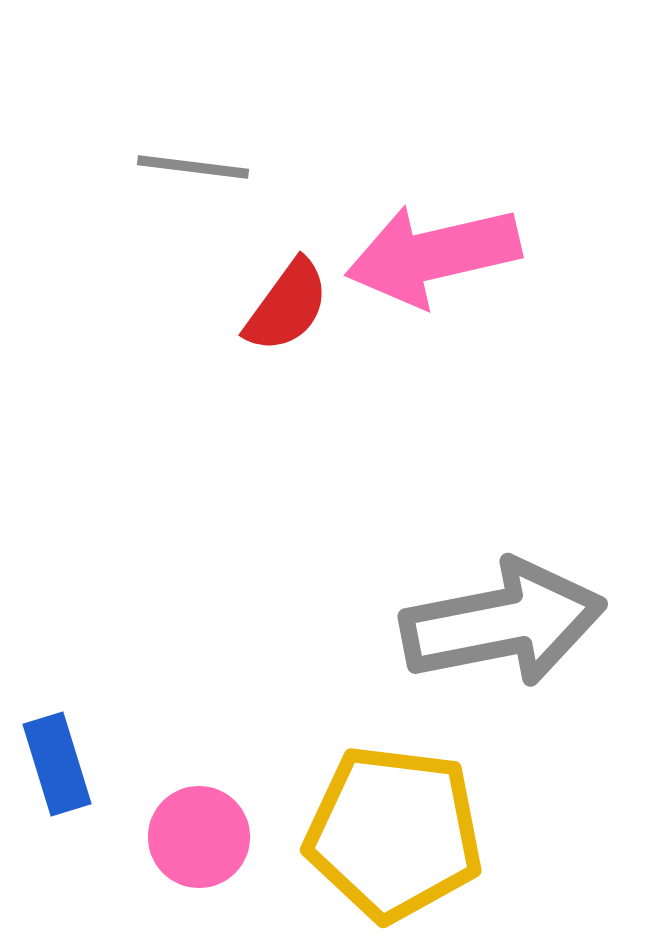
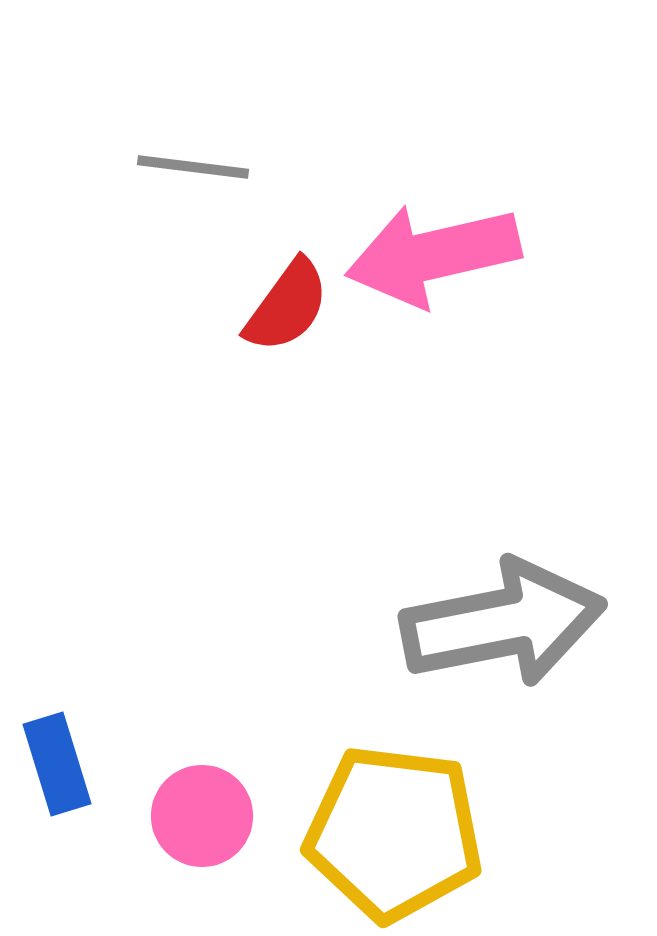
pink circle: moved 3 px right, 21 px up
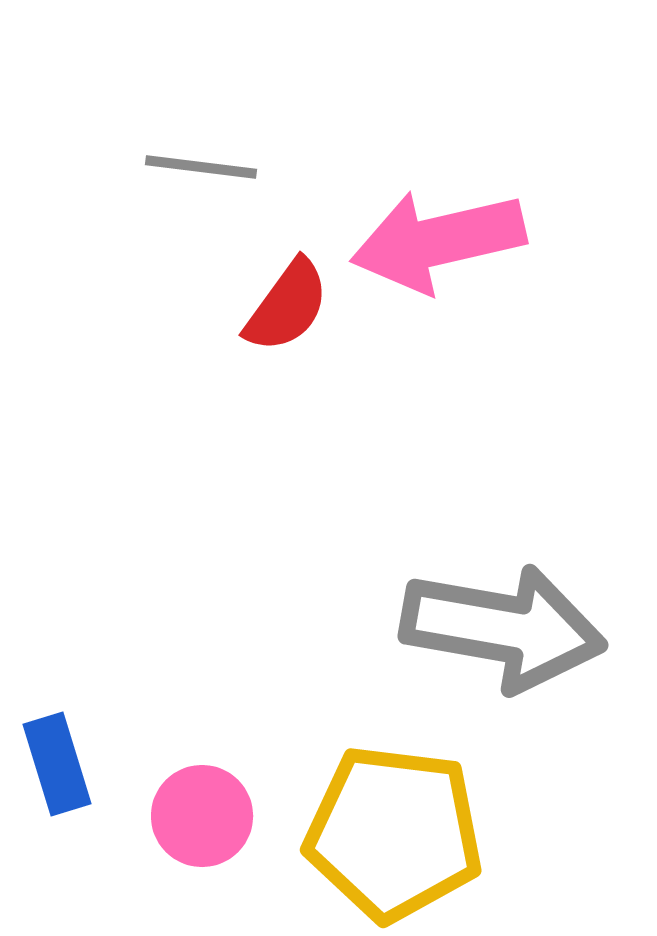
gray line: moved 8 px right
pink arrow: moved 5 px right, 14 px up
gray arrow: moved 5 px down; rotated 21 degrees clockwise
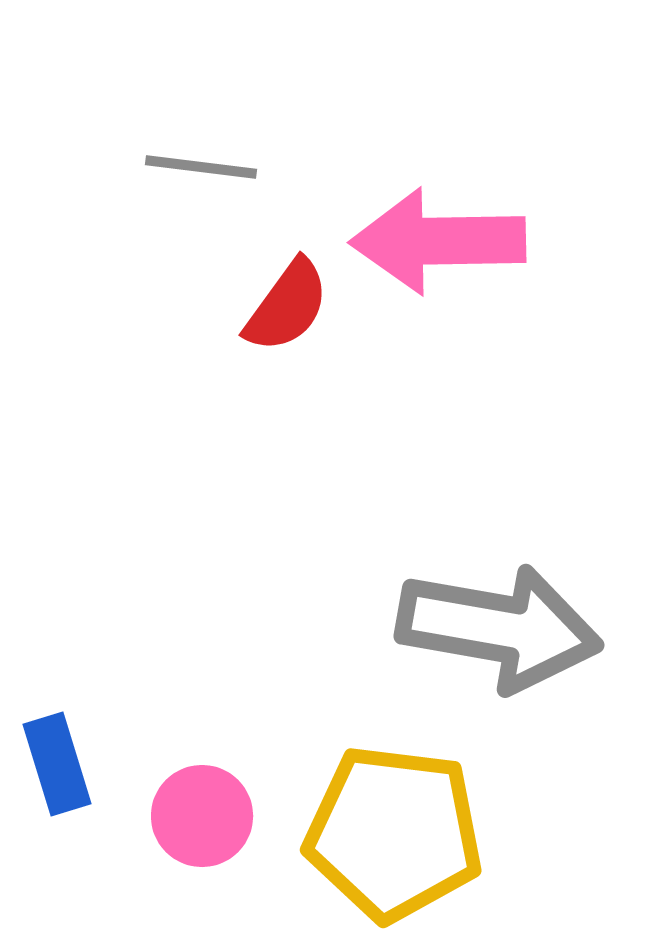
pink arrow: rotated 12 degrees clockwise
gray arrow: moved 4 px left
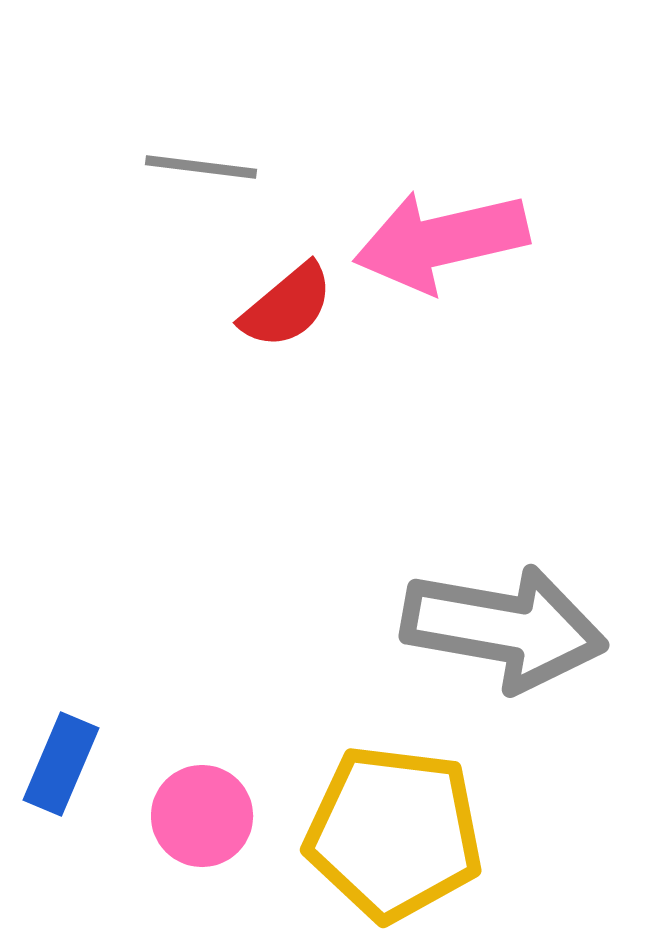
pink arrow: moved 3 px right; rotated 12 degrees counterclockwise
red semicircle: rotated 14 degrees clockwise
gray arrow: moved 5 px right
blue rectangle: moved 4 px right; rotated 40 degrees clockwise
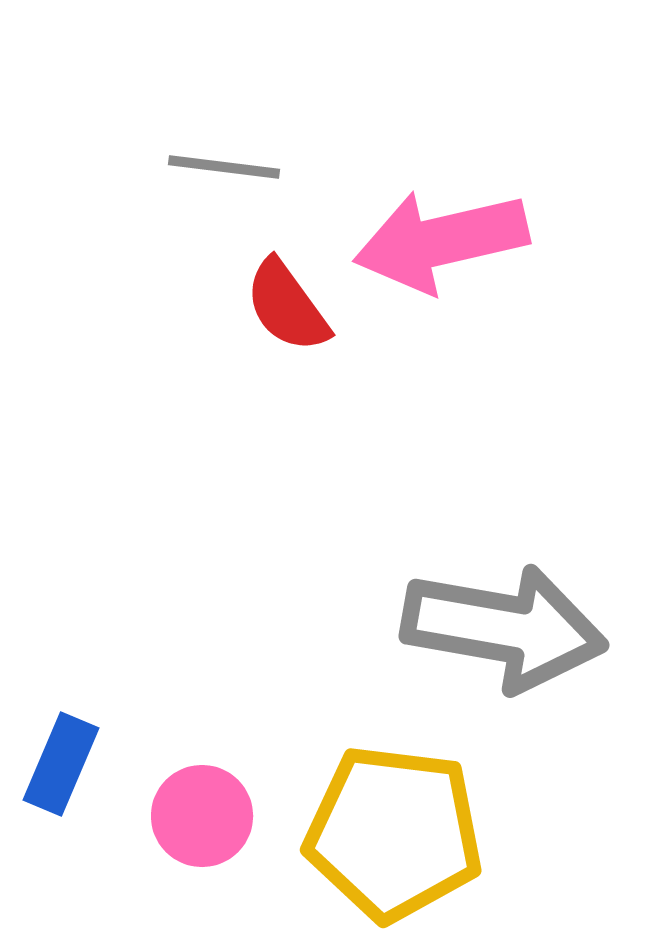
gray line: moved 23 px right
red semicircle: rotated 94 degrees clockwise
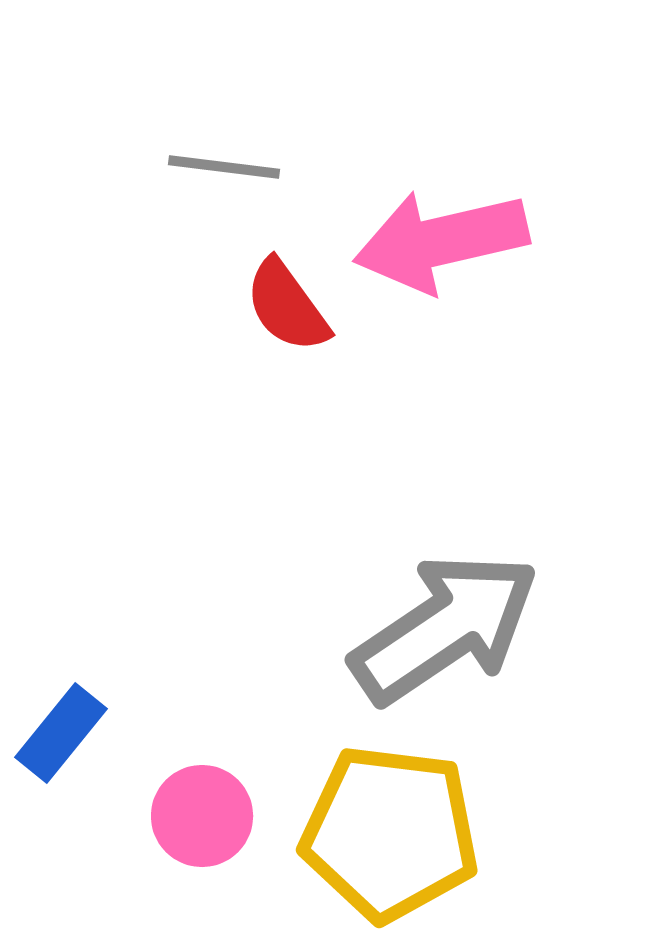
gray arrow: moved 59 px left; rotated 44 degrees counterclockwise
blue rectangle: moved 31 px up; rotated 16 degrees clockwise
yellow pentagon: moved 4 px left
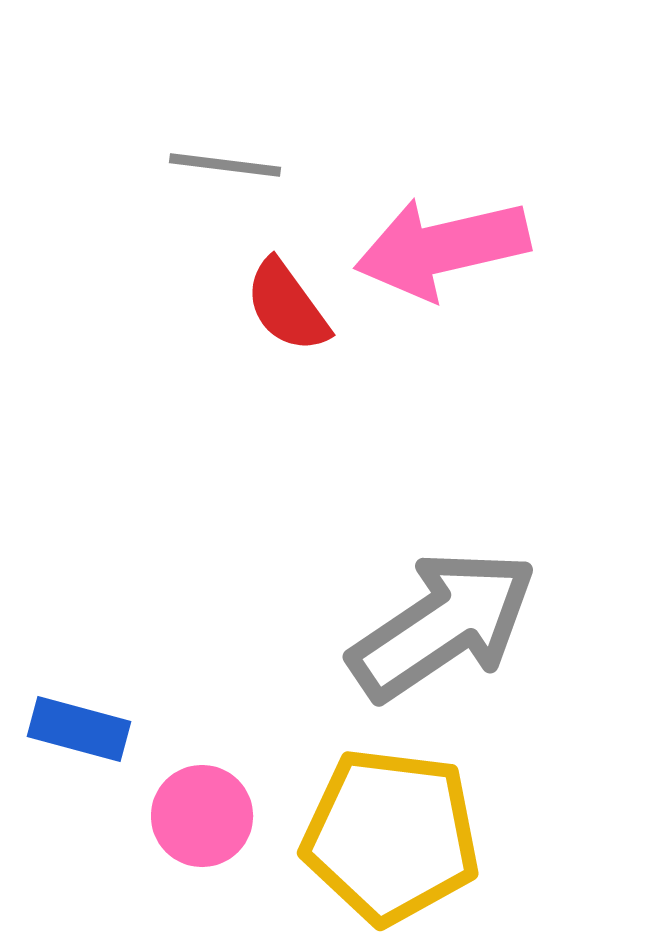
gray line: moved 1 px right, 2 px up
pink arrow: moved 1 px right, 7 px down
gray arrow: moved 2 px left, 3 px up
blue rectangle: moved 18 px right, 4 px up; rotated 66 degrees clockwise
yellow pentagon: moved 1 px right, 3 px down
